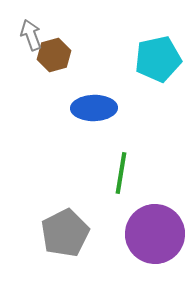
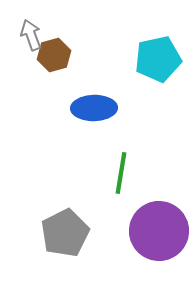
purple circle: moved 4 px right, 3 px up
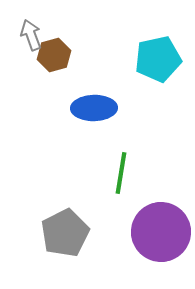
purple circle: moved 2 px right, 1 px down
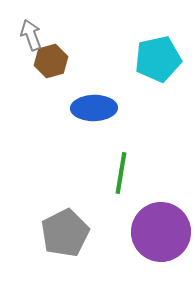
brown hexagon: moved 3 px left, 6 px down
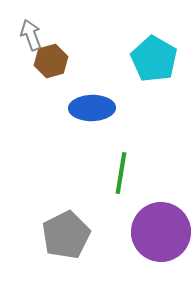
cyan pentagon: moved 4 px left; rotated 30 degrees counterclockwise
blue ellipse: moved 2 px left
gray pentagon: moved 1 px right, 2 px down
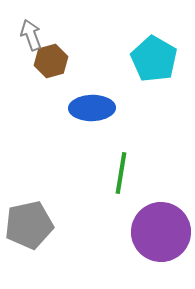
gray pentagon: moved 37 px left, 10 px up; rotated 15 degrees clockwise
